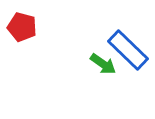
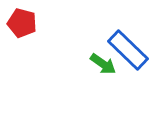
red pentagon: moved 4 px up
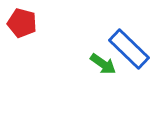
blue rectangle: moved 1 px right, 1 px up
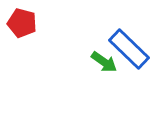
green arrow: moved 1 px right, 2 px up
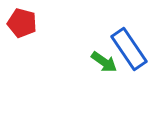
blue rectangle: rotated 12 degrees clockwise
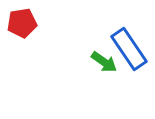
red pentagon: rotated 24 degrees counterclockwise
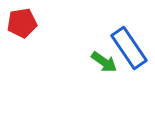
blue rectangle: moved 1 px up
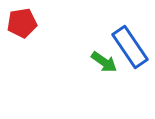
blue rectangle: moved 1 px right, 1 px up
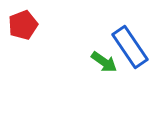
red pentagon: moved 1 px right, 2 px down; rotated 12 degrees counterclockwise
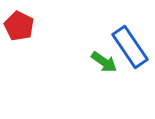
red pentagon: moved 4 px left, 1 px down; rotated 24 degrees counterclockwise
